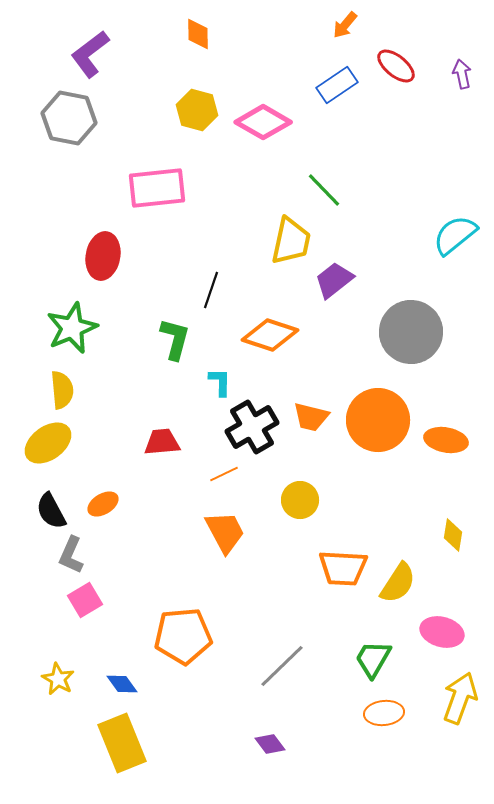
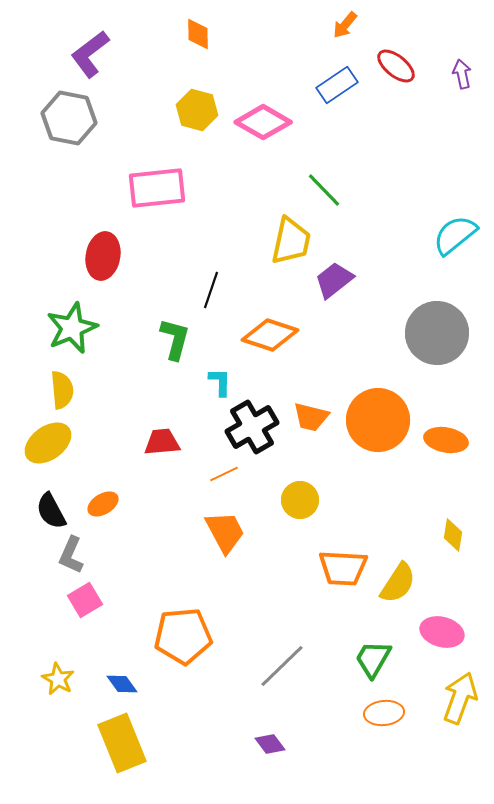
gray circle at (411, 332): moved 26 px right, 1 px down
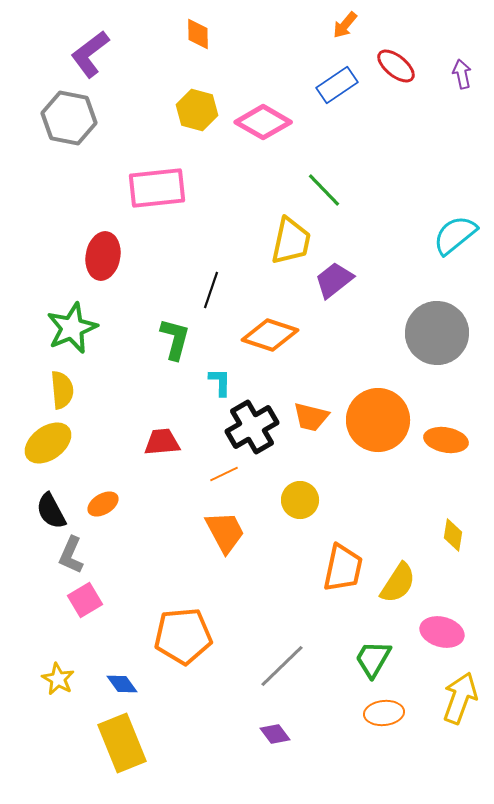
orange trapezoid at (343, 568): rotated 81 degrees counterclockwise
purple diamond at (270, 744): moved 5 px right, 10 px up
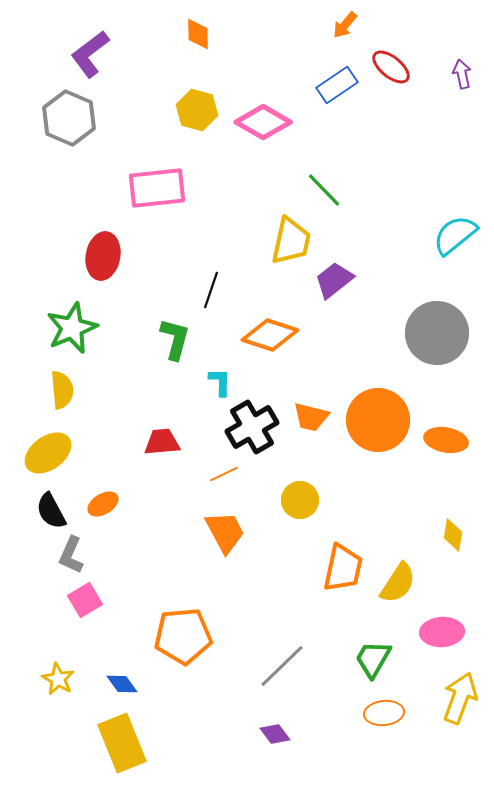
red ellipse at (396, 66): moved 5 px left, 1 px down
gray hexagon at (69, 118): rotated 12 degrees clockwise
yellow ellipse at (48, 443): moved 10 px down
pink ellipse at (442, 632): rotated 18 degrees counterclockwise
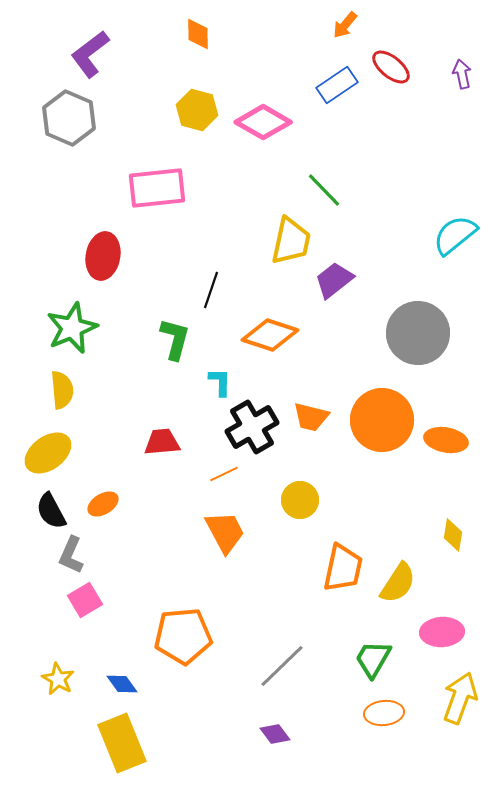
gray circle at (437, 333): moved 19 px left
orange circle at (378, 420): moved 4 px right
